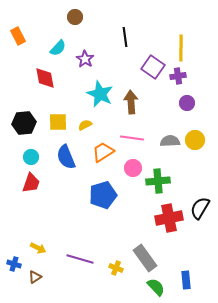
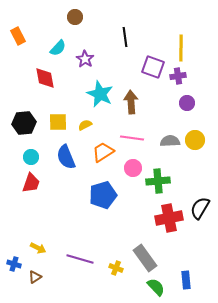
purple square: rotated 15 degrees counterclockwise
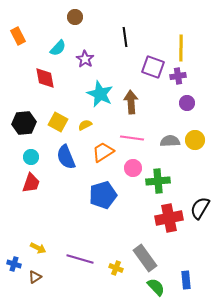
yellow square: rotated 30 degrees clockwise
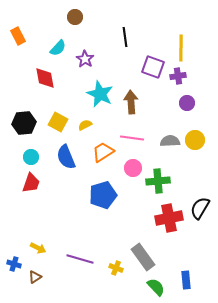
gray rectangle: moved 2 px left, 1 px up
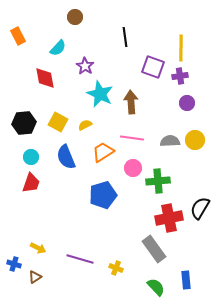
purple star: moved 7 px down
purple cross: moved 2 px right
gray rectangle: moved 11 px right, 8 px up
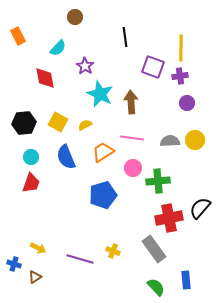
black semicircle: rotated 10 degrees clockwise
yellow cross: moved 3 px left, 17 px up
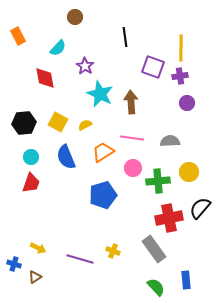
yellow circle: moved 6 px left, 32 px down
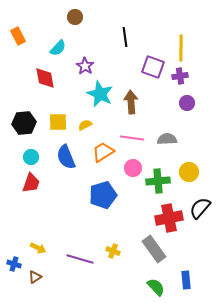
yellow square: rotated 30 degrees counterclockwise
gray semicircle: moved 3 px left, 2 px up
